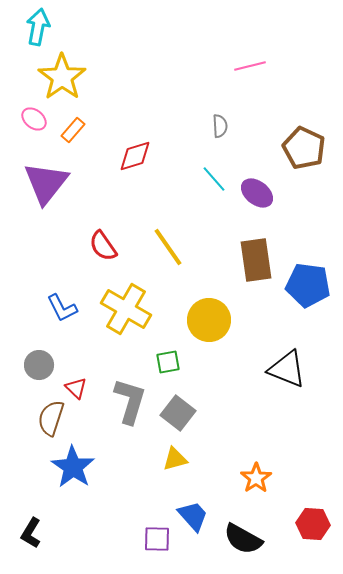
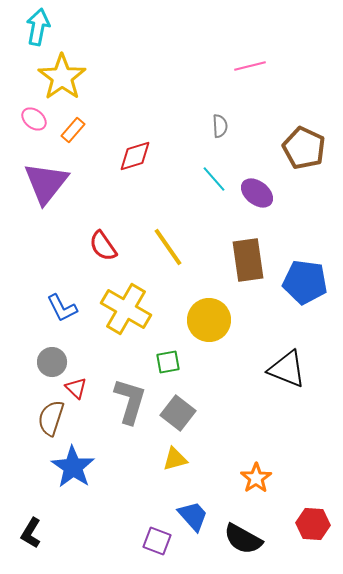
brown rectangle: moved 8 px left
blue pentagon: moved 3 px left, 3 px up
gray circle: moved 13 px right, 3 px up
purple square: moved 2 px down; rotated 20 degrees clockwise
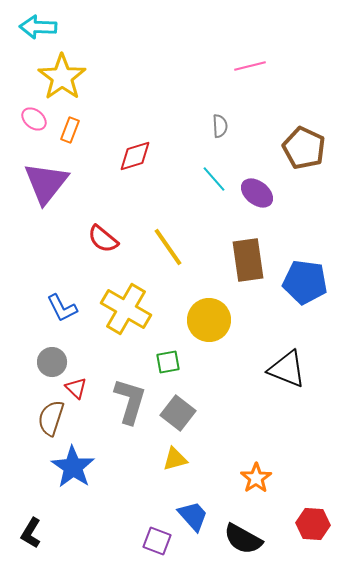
cyan arrow: rotated 99 degrees counterclockwise
orange rectangle: moved 3 px left; rotated 20 degrees counterclockwise
red semicircle: moved 7 px up; rotated 16 degrees counterclockwise
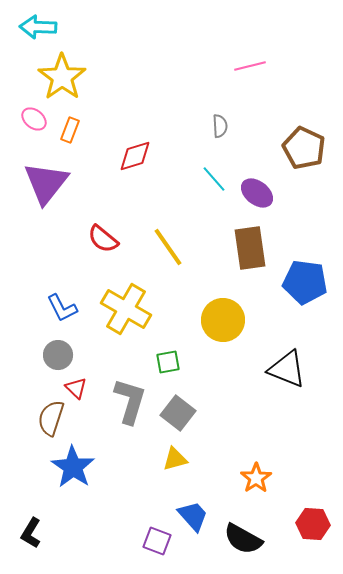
brown rectangle: moved 2 px right, 12 px up
yellow circle: moved 14 px right
gray circle: moved 6 px right, 7 px up
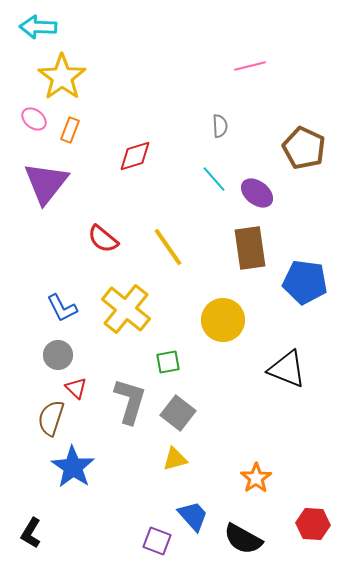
yellow cross: rotated 9 degrees clockwise
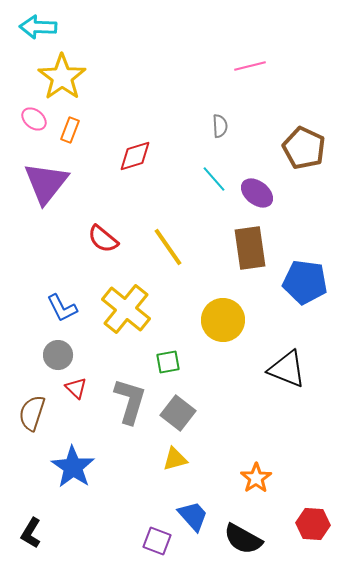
brown semicircle: moved 19 px left, 5 px up
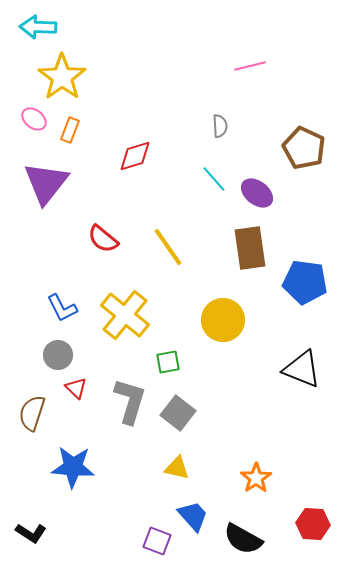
yellow cross: moved 1 px left, 6 px down
black triangle: moved 15 px right
yellow triangle: moved 2 px right, 9 px down; rotated 28 degrees clockwise
blue star: rotated 30 degrees counterclockwise
black L-shape: rotated 88 degrees counterclockwise
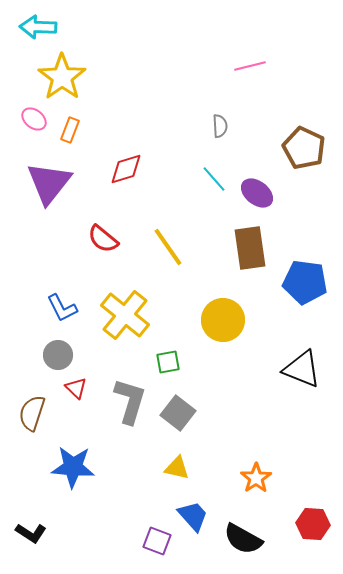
red diamond: moved 9 px left, 13 px down
purple triangle: moved 3 px right
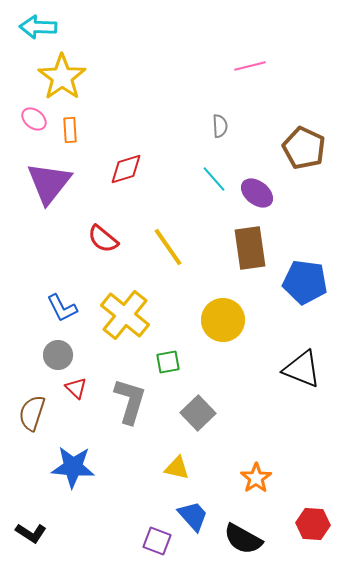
orange rectangle: rotated 25 degrees counterclockwise
gray square: moved 20 px right; rotated 8 degrees clockwise
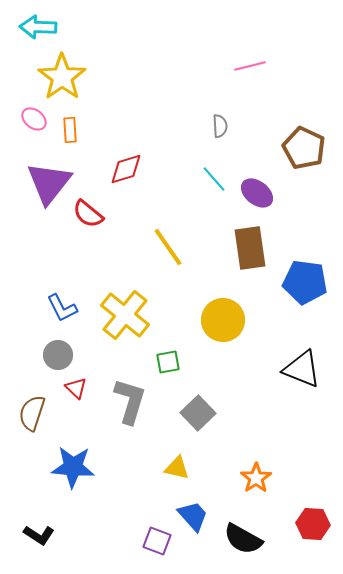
red semicircle: moved 15 px left, 25 px up
black L-shape: moved 8 px right, 2 px down
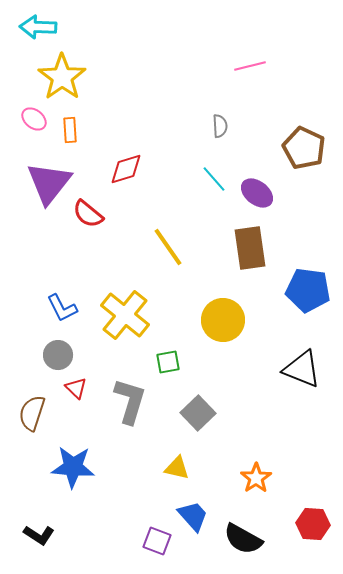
blue pentagon: moved 3 px right, 8 px down
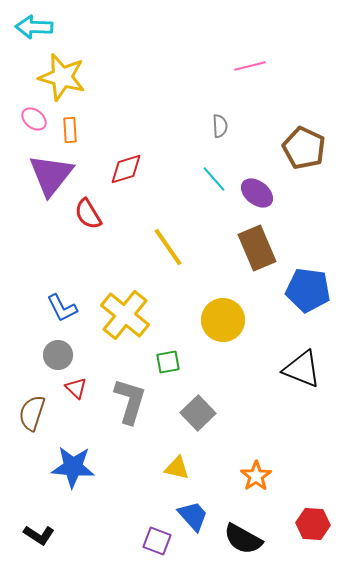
cyan arrow: moved 4 px left
yellow star: rotated 21 degrees counterclockwise
purple triangle: moved 2 px right, 8 px up
red semicircle: rotated 20 degrees clockwise
brown rectangle: moved 7 px right; rotated 15 degrees counterclockwise
orange star: moved 2 px up
